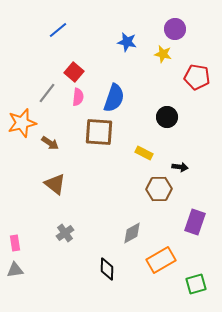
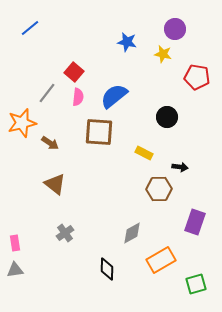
blue line: moved 28 px left, 2 px up
blue semicircle: moved 2 px up; rotated 148 degrees counterclockwise
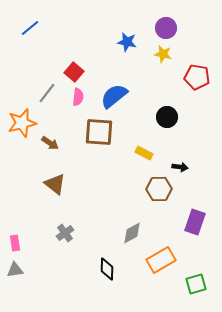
purple circle: moved 9 px left, 1 px up
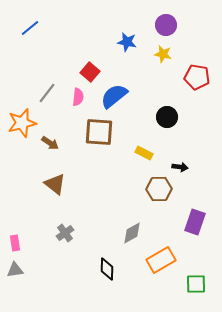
purple circle: moved 3 px up
red square: moved 16 px right
green square: rotated 15 degrees clockwise
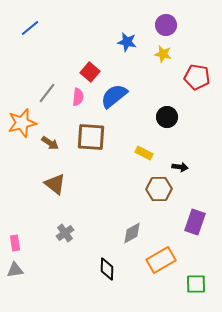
brown square: moved 8 px left, 5 px down
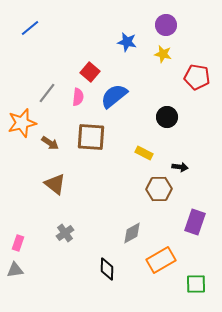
pink rectangle: moved 3 px right; rotated 28 degrees clockwise
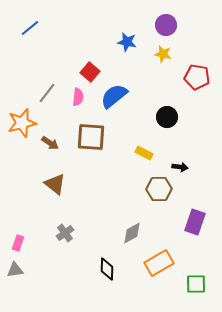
orange rectangle: moved 2 px left, 3 px down
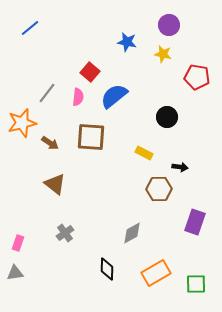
purple circle: moved 3 px right
orange rectangle: moved 3 px left, 10 px down
gray triangle: moved 3 px down
